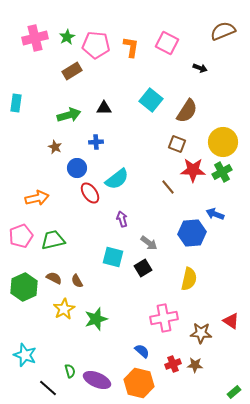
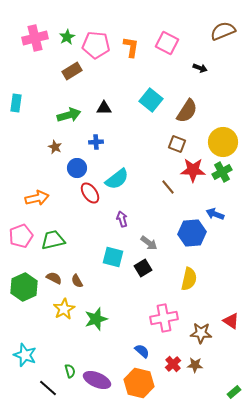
red cross at (173, 364): rotated 21 degrees counterclockwise
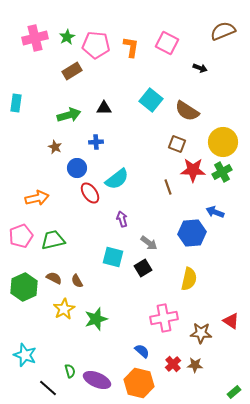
brown semicircle at (187, 111): rotated 90 degrees clockwise
brown line at (168, 187): rotated 21 degrees clockwise
blue arrow at (215, 214): moved 2 px up
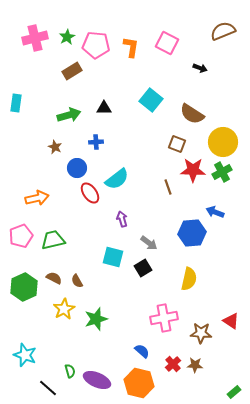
brown semicircle at (187, 111): moved 5 px right, 3 px down
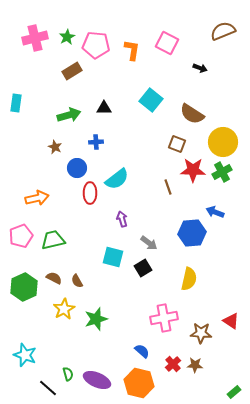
orange L-shape at (131, 47): moved 1 px right, 3 px down
red ellipse at (90, 193): rotated 35 degrees clockwise
green semicircle at (70, 371): moved 2 px left, 3 px down
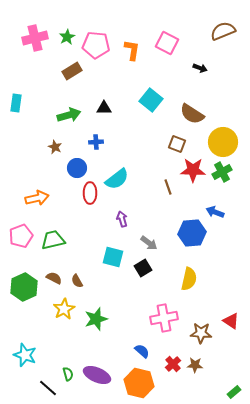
purple ellipse at (97, 380): moved 5 px up
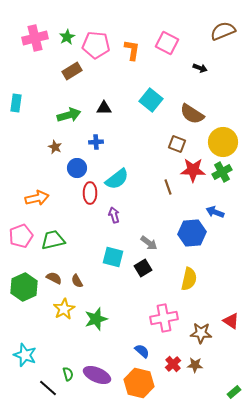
purple arrow at (122, 219): moved 8 px left, 4 px up
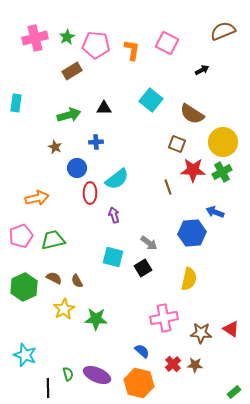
black arrow at (200, 68): moved 2 px right, 2 px down; rotated 48 degrees counterclockwise
green star at (96, 319): rotated 20 degrees clockwise
red triangle at (231, 321): moved 8 px down
black line at (48, 388): rotated 48 degrees clockwise
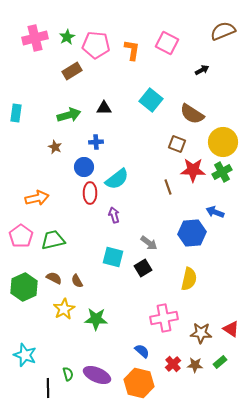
cyan rectangle at (16, 103): moved 10 px down
blue circle at (77, 168): moved 7 px right, 1 px up
pink pentagon at (21, 236): rotated 15 degrees counterclockwise
green rectangle at (234, 392): moved 14 px left, 30 px up
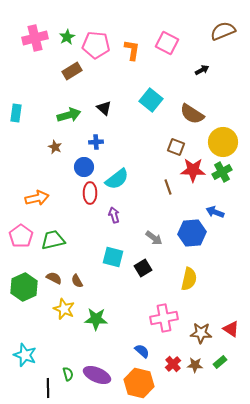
black triangle at (104, 108): rotated 42 degrees clockwise
brown square at (177, 144): moved 1 px left, 3 px down
gray arrow at (149, 243): moved 5 px right, 5 px up
yellow star at (64, 309): rotated 20 degrees counterclockwise
